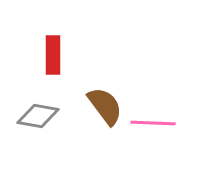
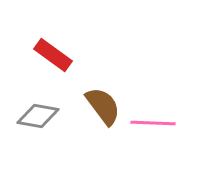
red rectangle: rotated 54 degrees counterclockwise
brown semicircle: moved 2 px left
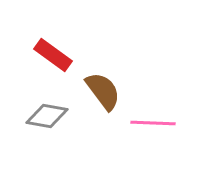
brown semicircle: moved 15 px up
gray diamond: moved 9 px right
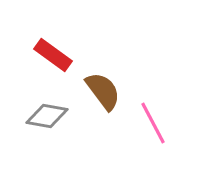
pink line: rotated 60 degrees clockwise
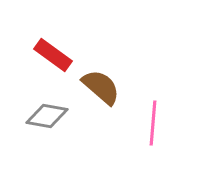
brown semicircle: moved 2 px left, 4 px up; rotated 12 degrees counterclockwise
pink line: rotated 33 degrees clockwise
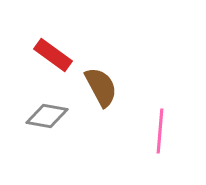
brown semicircle: rotated 21 degrees clockwise
pink line: moved 7 px right, 8 px down
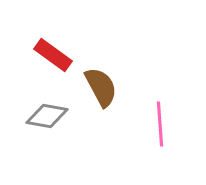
pink line: moved 7 px up; rotated 9 degrees counterclockwise
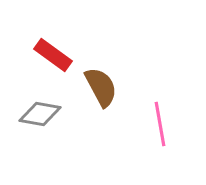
gray diamond: moved 7 px left, 2 px up
pink line: rotated 6 degrees counterclockwise
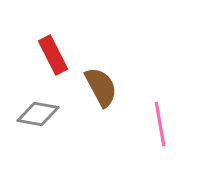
red rectangle: rotated 27 degrees clockwise
gray diamond: moved 2 px left
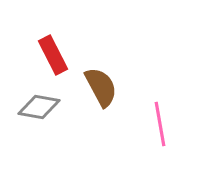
gray diamond: moved 1 px right, 7 px up
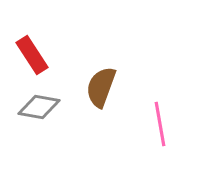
red rectangle: moved 21 px left; rotated 6 degrees counterclockwise
brown semicircle: rotated 132 degrees counterclockwise
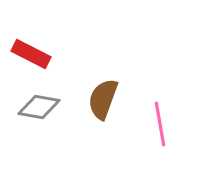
red rectangle: moved 1 px left, 1 px up; rotated 30 degrees counterclockwise
brown semicircle: moved 2 px right, 12 px down
